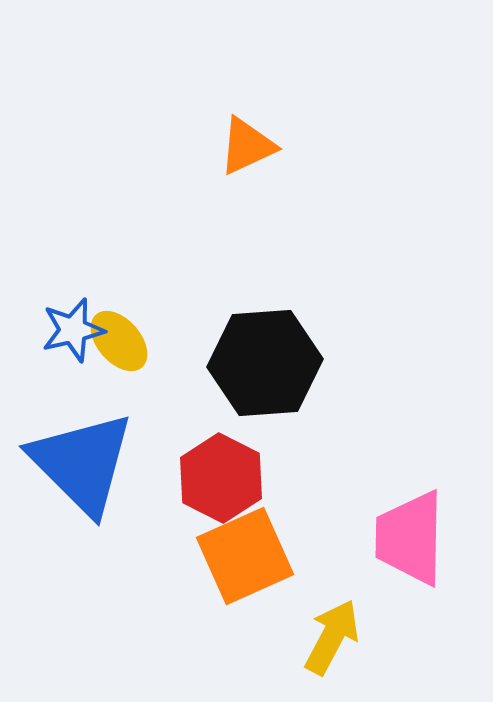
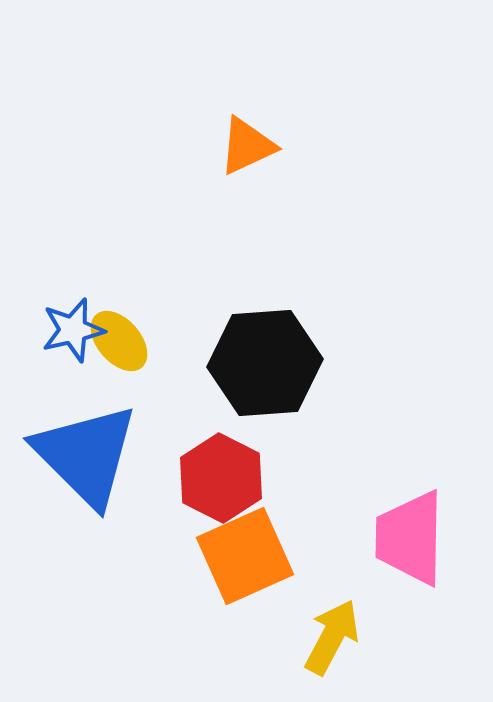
blue triangle: moved 4 px right, 8 px up
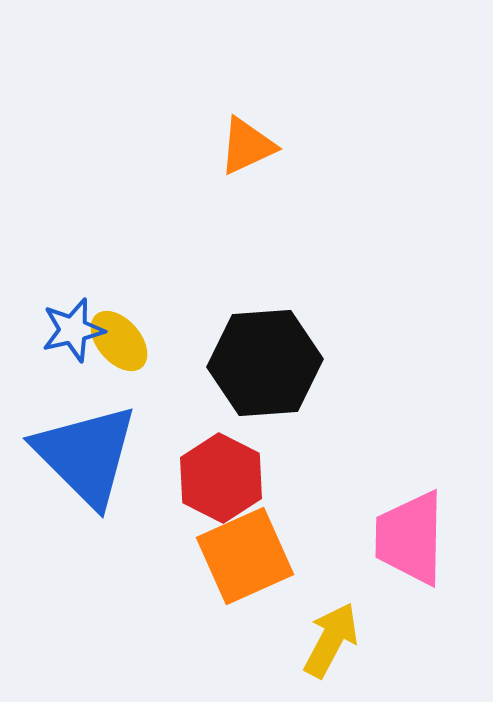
yellow arrow: moved 1 px left, 3 px down
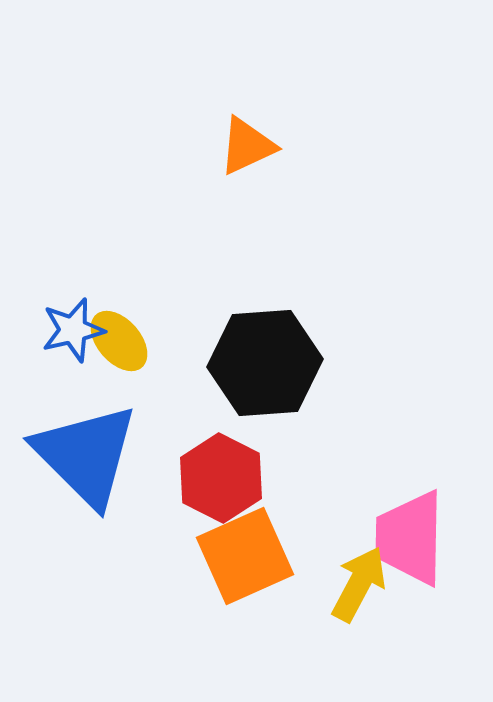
yellow arrow: moved 28 px right, 56 px up
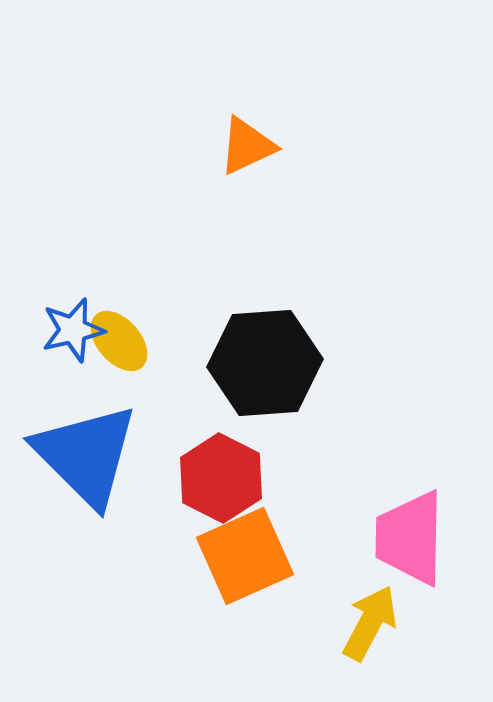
yellow arrow: moved 11 px right, 39 px down
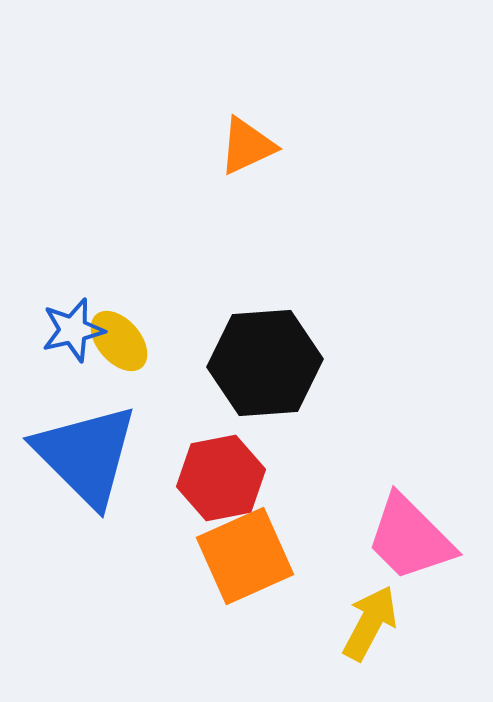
red hexagon: rotated 22 degrees clockwise
pink trapezoid: rotated 46 degrees counterclockwise
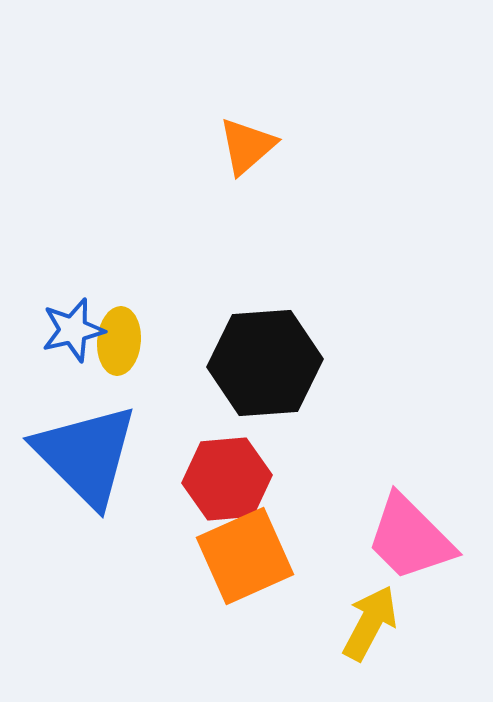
orange triangle: rotated 16 degrees counterclockwise
yellow ellipse: rotated 46 degrees clockwise
red hexagon: moved 6 px right, 1 px down; rotated 6 degrees clockwise
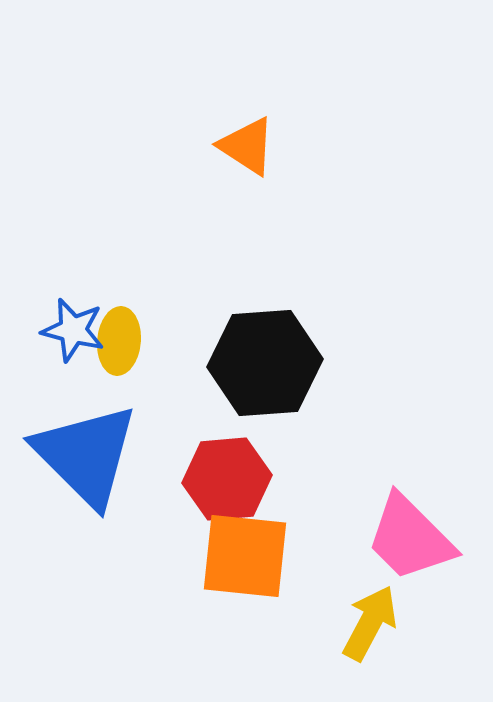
orange triangle: rotated 46 degrees counterclockwise
blue star: rotated 28 degrees clockwise
orange square: rotated 30 degrees clockwise
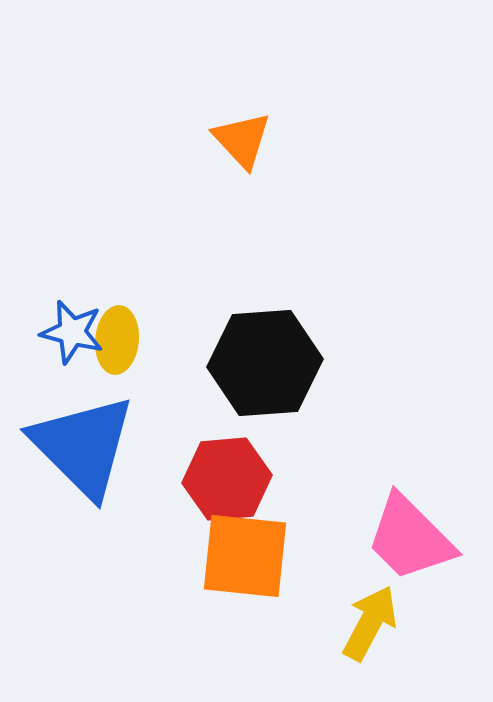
orange triangle: moved 5 px left, 6 px up; rotated 14 degrees clockwise
blue star: moved 1 px left, 2 px down
yellow ellipse: moved 2 px left, 1 px up
blue triangle: moved 3 px left, 9 px up
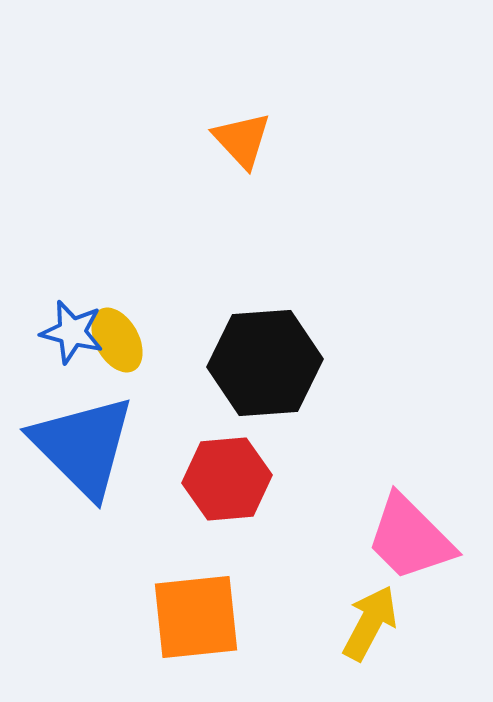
yellow ellipse: rotated 34 degrees counterclockwise
orange square: moved 49 px left, 61 px down; rotated 12 degrees counterclockwise
